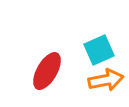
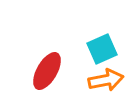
cyan square: moved 3 px right, 1 px up
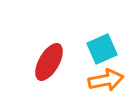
red ellipse: moved 2 px right, 9 px up
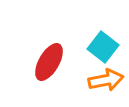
cyan square: moved 1 px right, 2 px up; rotated 28 degrees counterclockwise
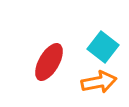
orange arrow: moved 7 px left, 2 px down
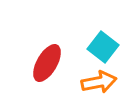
red ellipse: moved 2 px left, 1 px down
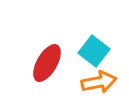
cyan square: moved 9 px left, 4 px down
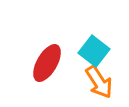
orange arrow: rotated 68 degrees clockwise
